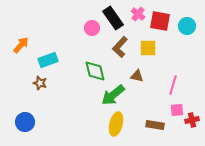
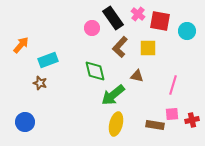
cyan circle: moved 5 px down
pink square: moved 5 px left, 4 px down
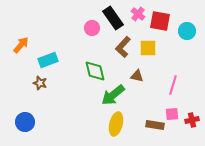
brown L-shape: moved 3 px right
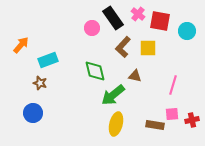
brown triangle: moved 2 px left
blue circle: moved 8 px right, 9 px up
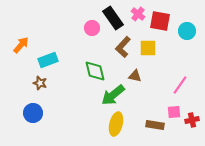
pink line: moved 7 px right; rotated 18 degrees clockwise
pink square: moved 2 px right, 2 px up
